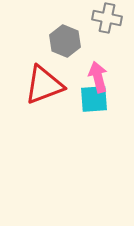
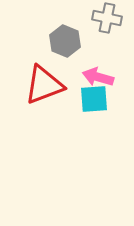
pink arrow: rotated 60 degrees counterclockwise
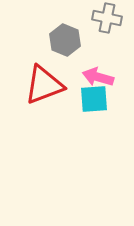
gray hexagon: moved 1 px up
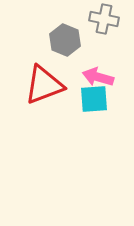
gray cross: moved 3 px left, 1 px down
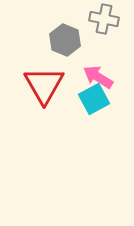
pink arrow: rotated 16 degrees clockwise
red triangle: rotated 39 degrees counterclockwise
cyan square: rotated 24 degrees counterclockwise
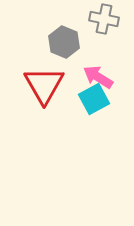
gray hexagon: moved 1 px left, 2 px down
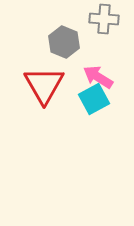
gray cross: rotated 8 degrees counterclockwise
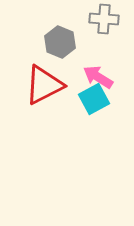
gray hexagon: moved 4 px left
red triangle: rotated 33 degrees clockwise
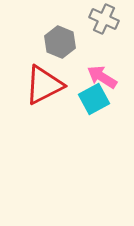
gray cross: rotated 20 degrees clockwise
pink arrow: moved 4 px right
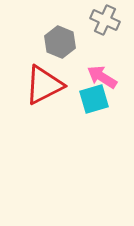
gray cross: moved 1 px right, 1 px down
cyan square: rotated 12 degrees clockwise
